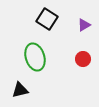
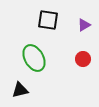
black square: moved 1 px right, 1 px down; rotated 25 degrees counterclockwise
green ellipse: moved 1 px left, 1 px down; rotated 12 degrees counterclockwise
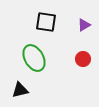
black square: moved 2 px left, 2 px down
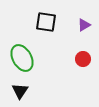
green ellipse: moved 12 px left
black triangle: moved 1 px down; rotated 42 degrees counterclockwise
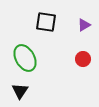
green ellipse: moved 3 px right
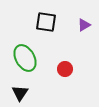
red circle: moved 18 px left, 10 px down
black triangle: moved 2 px down
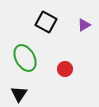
black square: rotated 20 degrees clockwise
black triangle: moved 1 px left, 1 px down
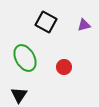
purple triangle: rotated 16 degrees clockwise
red circle: moved 1 px left, 2 px up
black triangle: moved 1 px down
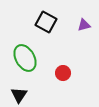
red circle: moved 1 px left, 6 px down
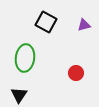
green ellipse: rotated 36 degrees clockwise
red circle: moved 13 px right
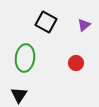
purple triangle: rotated 24 degrees counterclockwise
red circle: moved 10 px up
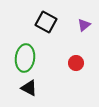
black triangle: moved 10 px right, 7 px up; rotated 36 degrees counterclockwise
